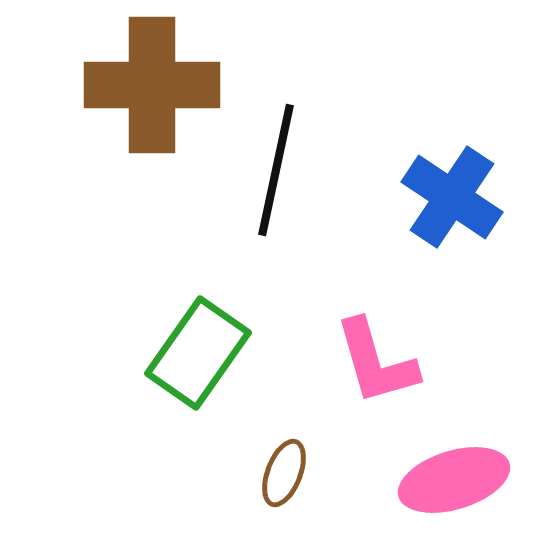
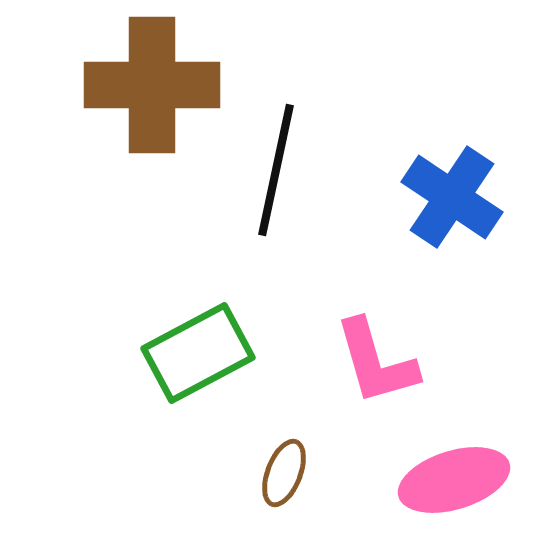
green rectangle: rotated 27 degrees clockwise
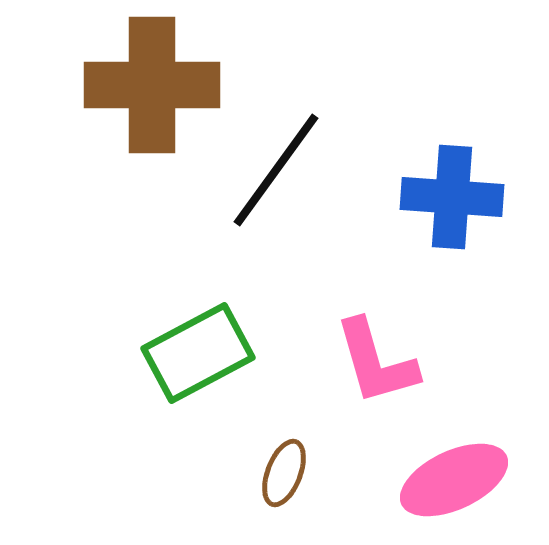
black line: rotated 24 degrees clockwise
blue cross: rotated 30 degrees counterclockwise
pink ellipse: rotated 8 degrees counterclockwise
